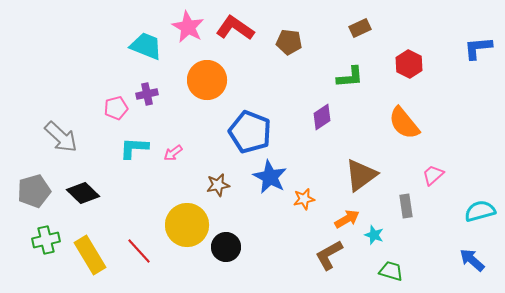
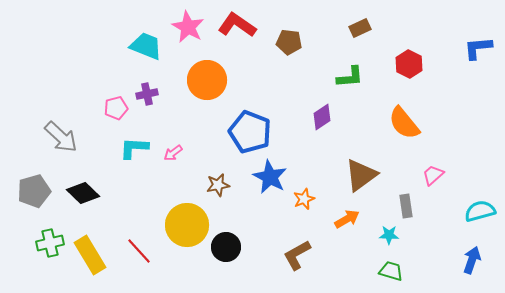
red L-shape: moved 2 px right, 3 px up
orange star: rotated 10 degrees counterclockwise
cyan star: moved 15 px right; rotated 18 degrees counterclockwise
green cross: moved 4 px right, 3 px down
brown L-shape: moved 32 px left
blue arrow: rotated 68 degrees clockwise
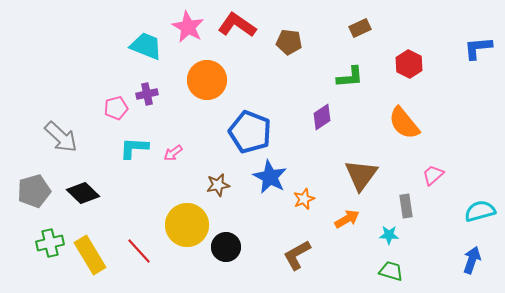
brown triangle: rotated 18 degrees counterclockwise
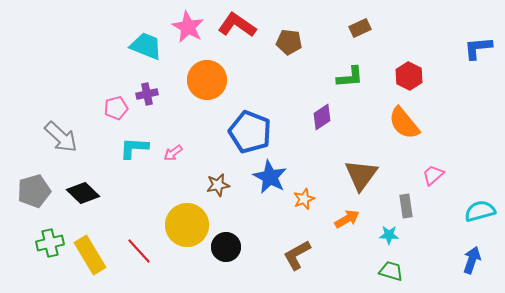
red hexagon: moved 12 px down
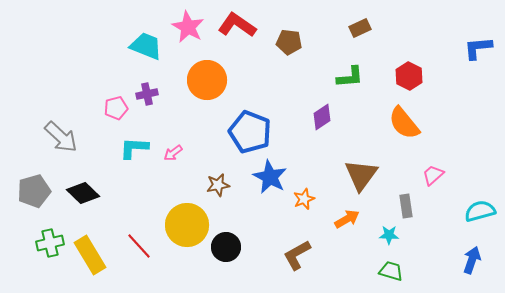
red line: moved 5 px up
